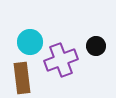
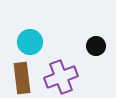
purple cross: moved 17 px down
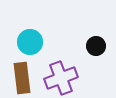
purple cross: moved 1 px down
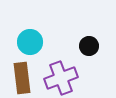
black circle: moved 7 px left
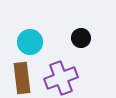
black circle: moved 8 px left, 8 px up
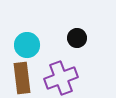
black circle: moved 4 px left
cyan circle: moved 3 px left, 3 px down
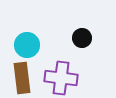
black circle: moved 5 px right
purple cross: rotated 28 degrees clockwise
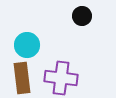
black circle: moved 22 px up
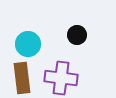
black circle: moved 5 px left, 19 px down
cyan circle: moved 1 px right, 1 px up
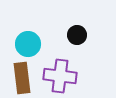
purple cross: moved 1 px left, 2 px up
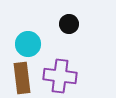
black circle: moved 8 px left, 11 px up
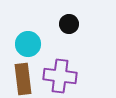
brown rectangle: moved 1 px right, 1 px down
